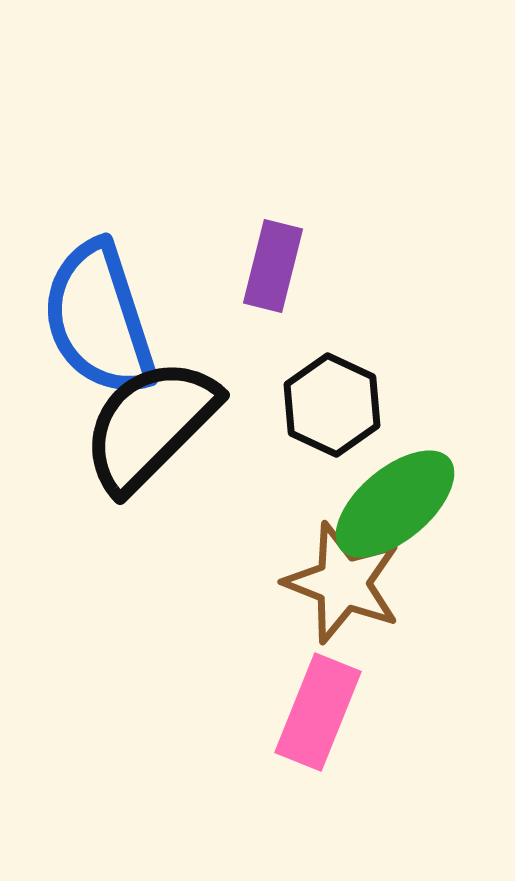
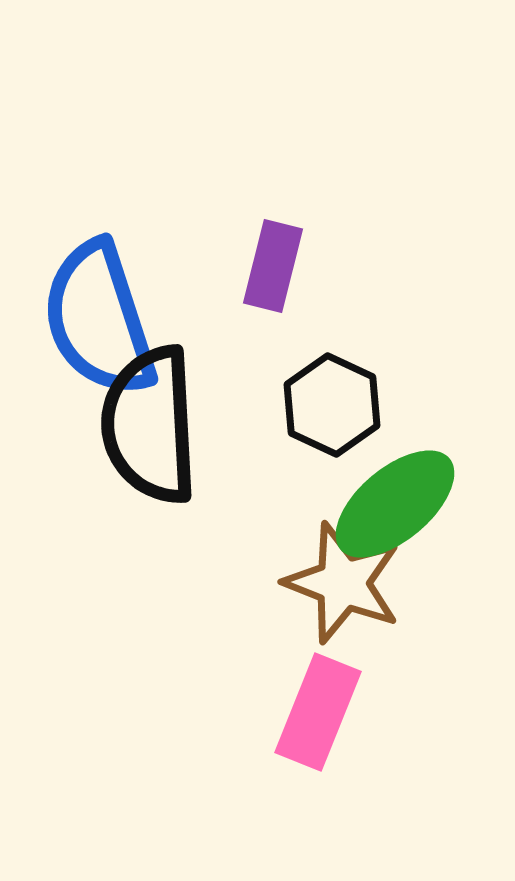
black semicircle: rotated 48 degrees counterclockwise
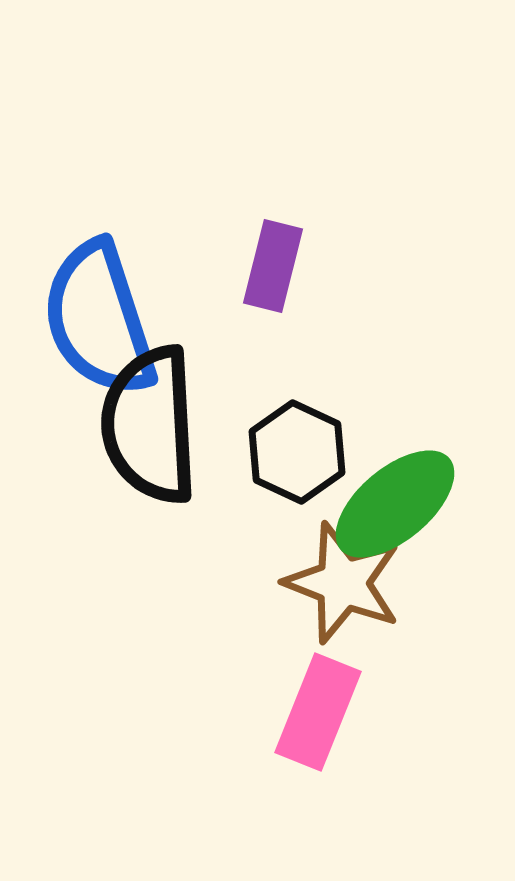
black hexagon: moved 35 px left, 47 px down
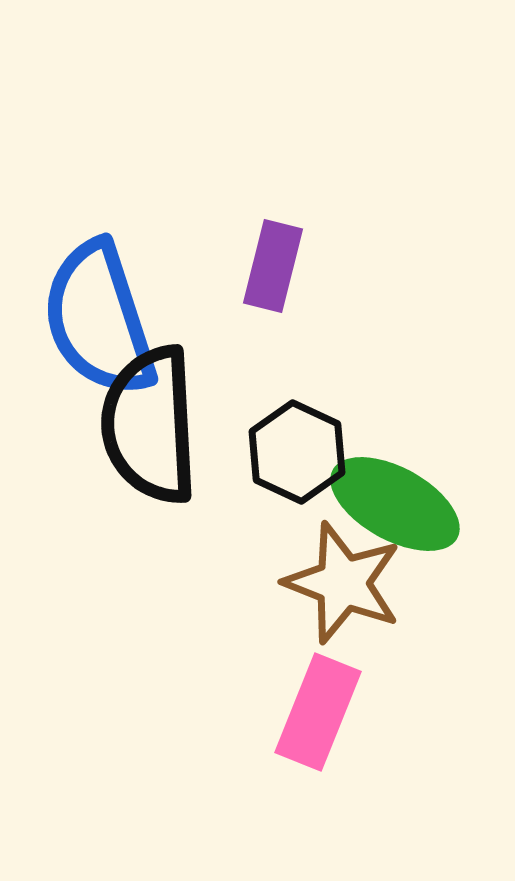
green ellipse: rotated 69 degrees clockwise
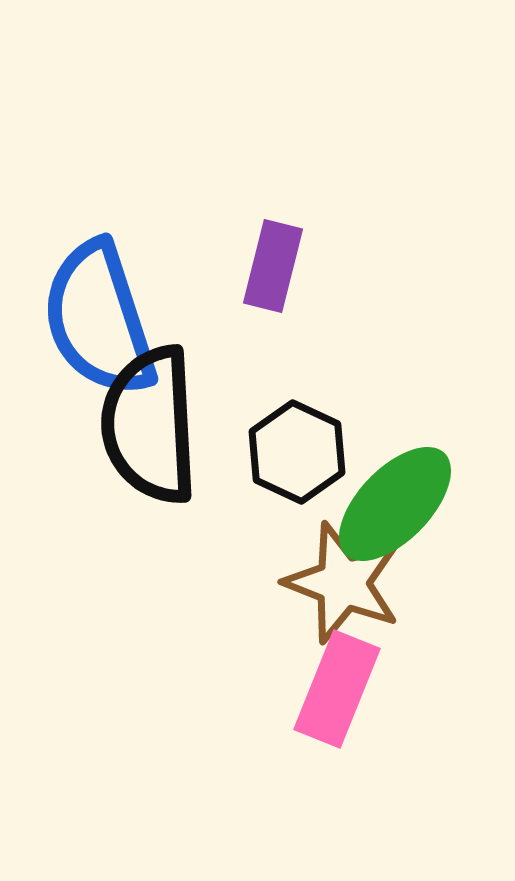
green ellipse: rotated 75 degrees counterclockwise
pink rectangle: moved 19 px right, 23 px up
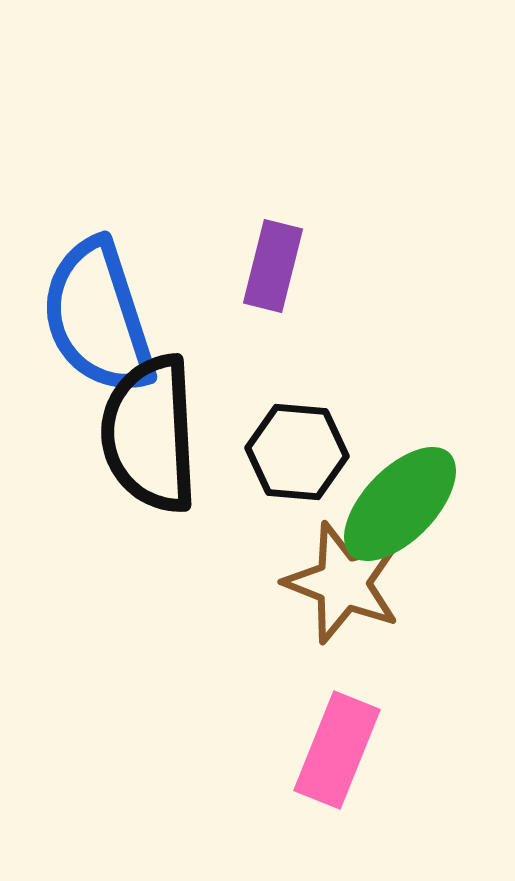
blue semicircle: moved 1 px left, 2 px up
black semicircle: moved 9 px down
black hexagon: rotated 20 degrees counterclockwise
green ellipse: moved 5 px right
pink rectangle: moved 61 px down
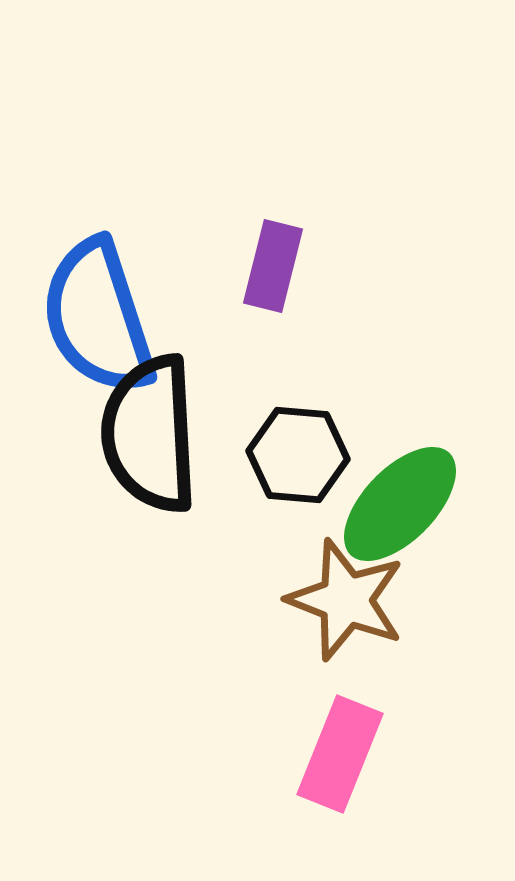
black hexagon: moved 1 px right, 3 px down
brown star: moved 3 px right, 17 px down
pink rectangle: moved 3 px right, 4 px down
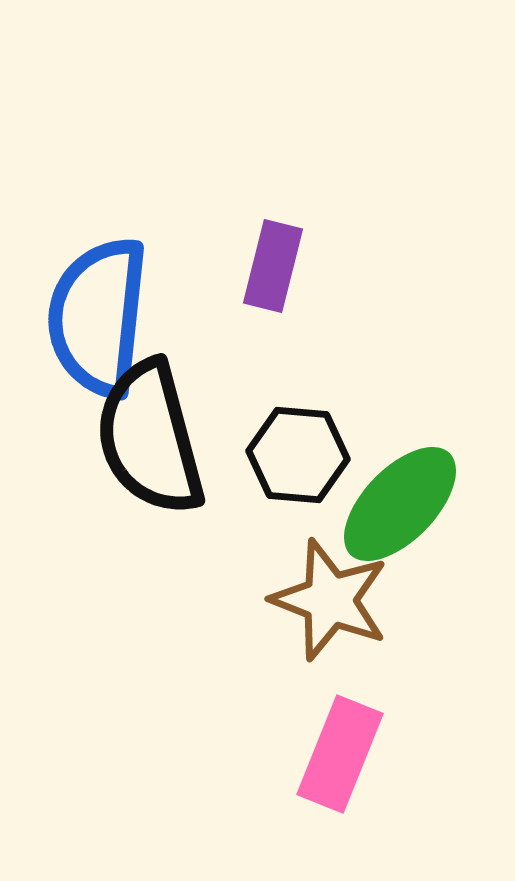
blue semicircle: rotated 24 degrees clockwise
black semicircle: moved 4 px down; rotated 12 degrees counterclockwise
brown star: moved 16 px left
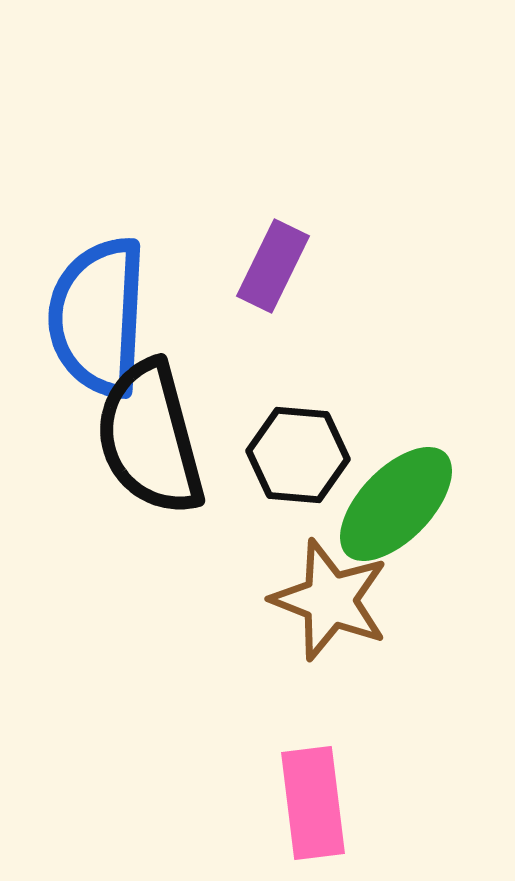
purple rectangle: rotated 12 degrees clockwise
blue semicircle: rotated 3 degrees counterclockwise
green ellipse: moved 4 px left
pink rectangle: moved 27 px left, 49 px down; rotated 29 degrees counterclockwise
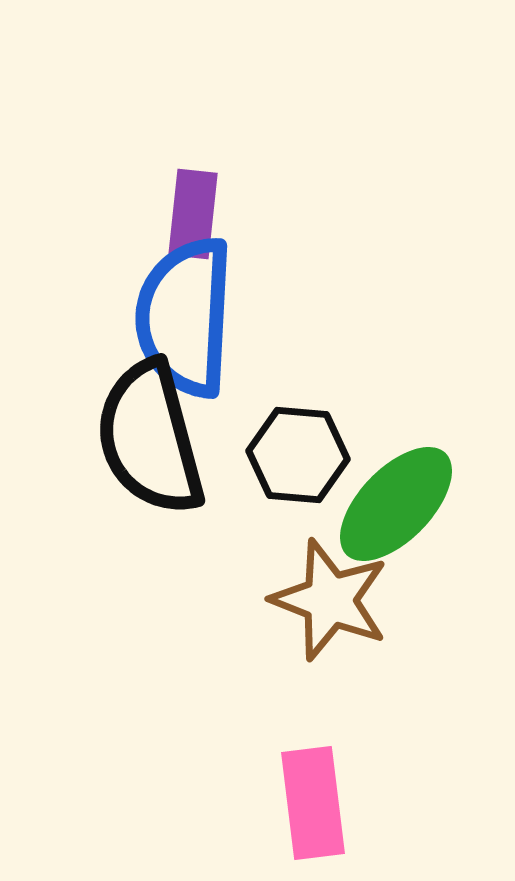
purple rectangle: moved 80 px left, 52 px up; rotated 20 degrees counterclockwise
blue semicircle: moved 87 px right
